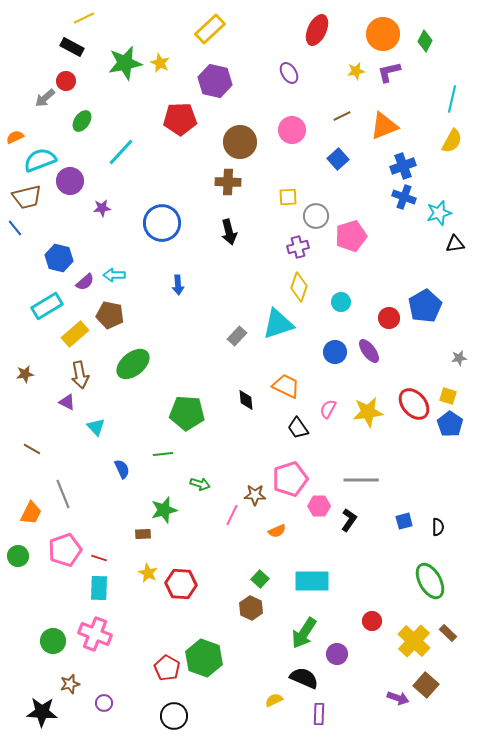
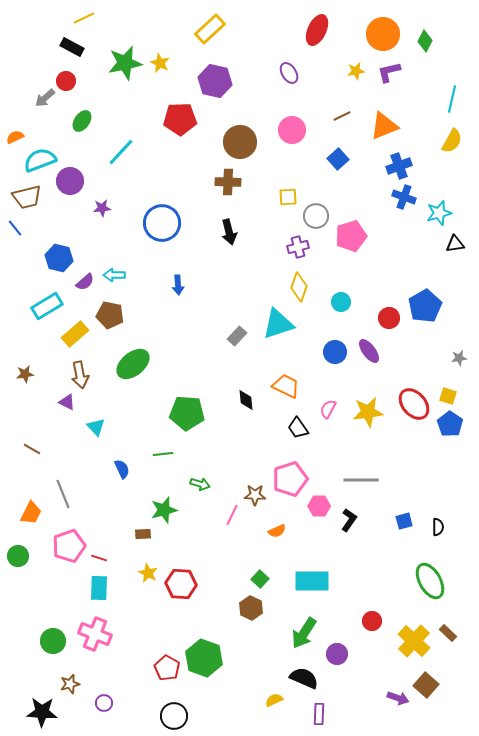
blue cross at (403, 166): moved 4 px left
pink pentagon at (65, 550): moved 4 px right, 4 px up
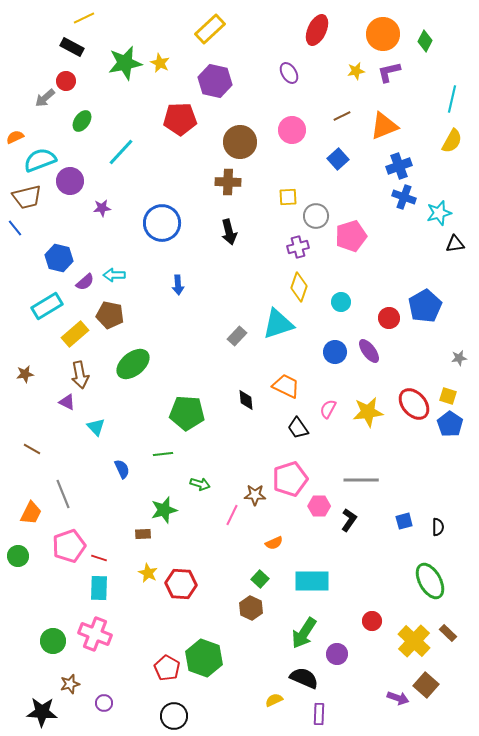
orange semicircle at (277, 531): moved 3 px left, 12 px down
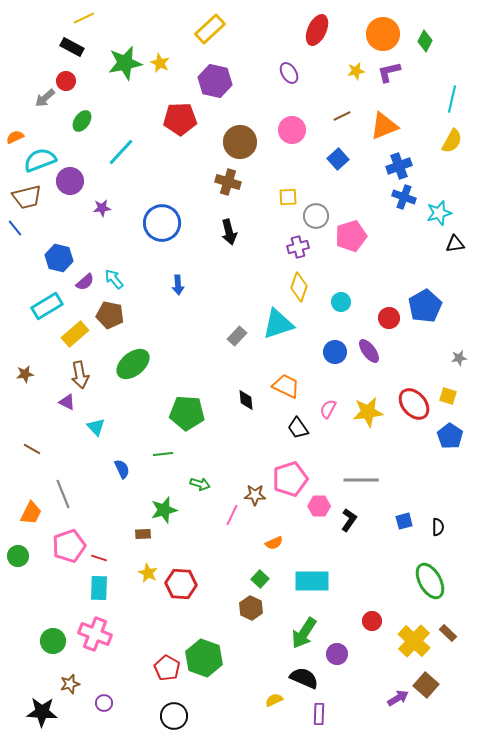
brown cross at (228, 182): rotated 15 degrees clockwise
cyan arrow at (114, 275): moved 4 px down; rotated 50 degrees clockwise
blue pentagon at (450, 424): moved 12 px down
purple arrow at (398, 698): rotated 50 degrees counterclockwise
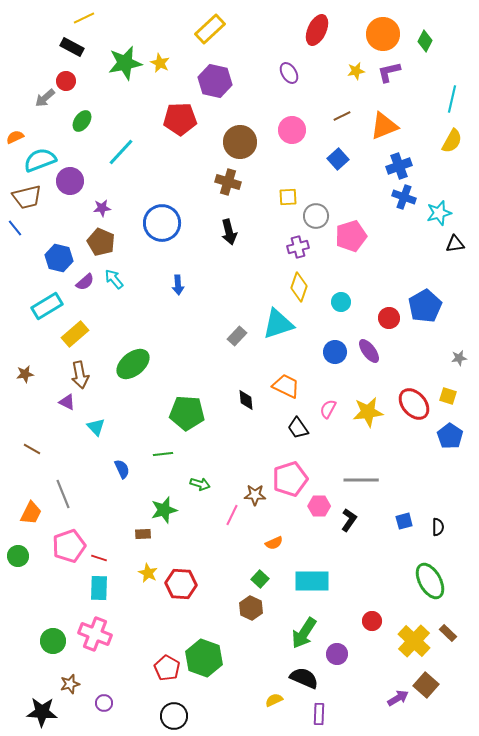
brown pentagon at (110, 315): moved 9 px left, 73 px up; rotated 12 degrees clockwise
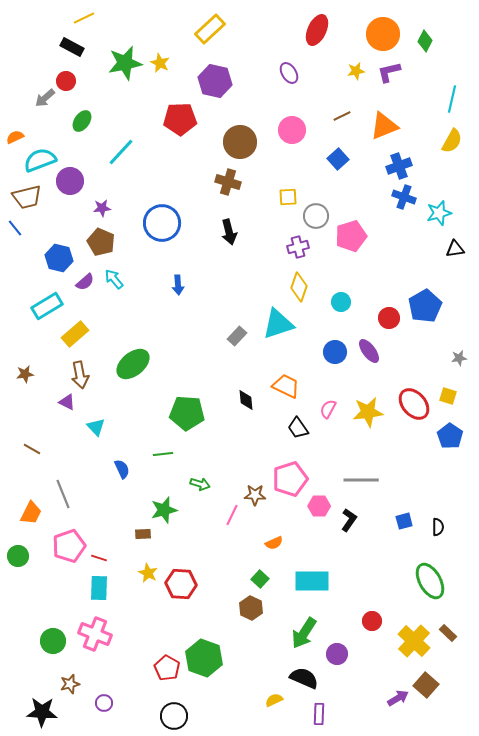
black triangle at (455, 244): moved 5 px down
